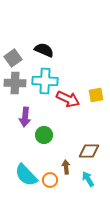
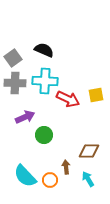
purple arrow: rotated 120 degrees counterclockwise
cyan semicircle: moved 1 px left, 1 px down
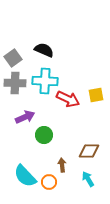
brown arrow: moved 4 px left, 2 px up
orange circle: moved 1 px left, 2 px down
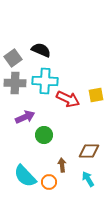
black semicircle: moved 3 px left
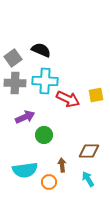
cyan semicircle: moved 6 px up; rotated 55 degrees counterclockwise
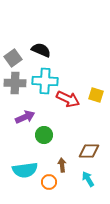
yellow square: rotated 28 degrees clockwise
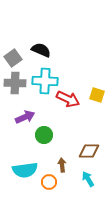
yellow square: moved 1 px right
